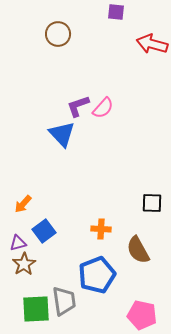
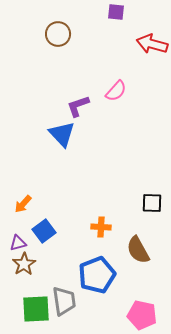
pink semicircle: moved 13 px right, 17 px up
orange cross: moved 2 px up
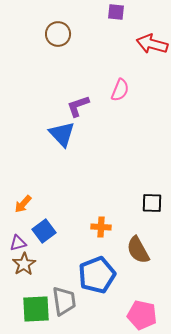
pink semicircle: moved 4 px right, 1 px up; rotated 20 degrees counterclockwise
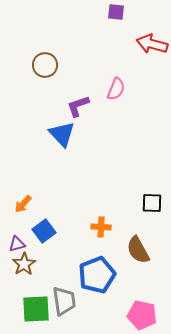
brown circle: moved 13 px left, 31 px down
pink semicircle: moved 4 px left, 1 px up
purple triangle: moved 1 px left, 1 px down
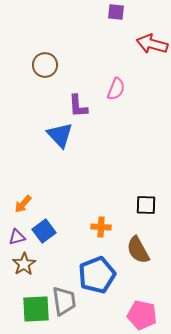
purple L-shape: rotated 75 degrees counterclockwise
blue triangle: moved 2 px left, 1 px down
black square: moved 6 px left, 2 px down
purple triangle: moved 7 px up
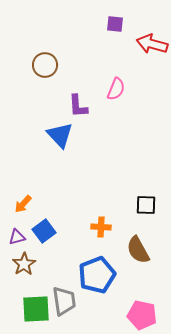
purple square: moved 1 px left, 12 px down
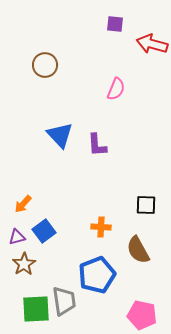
purple L-shape: moved 19 px right, 39 px down
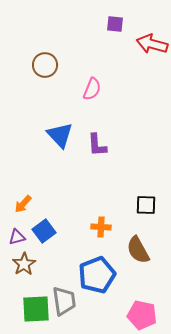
pink semicircle: moved 24 px left
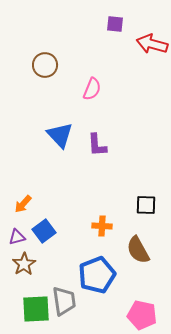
orange cross: moved 1 px right, 1 px up
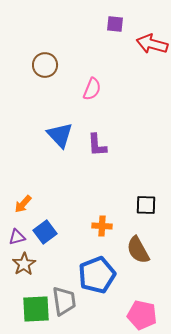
blue square: moved 1 px right, 1 px down
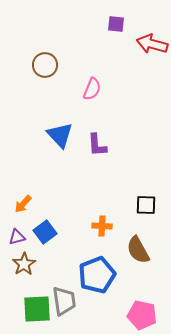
purple square: moved 1 px right
green square: moved 1 px right
